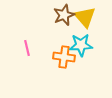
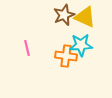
yellow triangle: rotated 25 degrees counterclockwise
orange cross: moved 2 px right, 1 px up
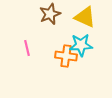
brown star: moved 14 px left, 1 px up
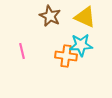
brown star: moved 2 px down; rotated 25 degrees counterclockwise
pink line: moved 5 px left, 3 px down
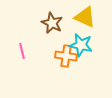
brown star: moved 2 px right, 7 px down
cyan star: rotated 15 degrees clockwise
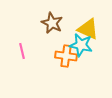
yellow triangle: moved 3 px right, 12 px down
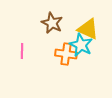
cyan star: rotated 15 degrees clockwise
pink line: rotated 14 degrees clockwise
orange cross: moved 2 px up
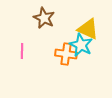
brown star: moved 8 px left, 5 px up
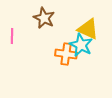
pink line: moved 10 px left, 15 px up
